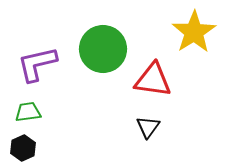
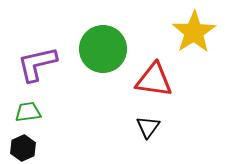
red triangle: moved 1 px right
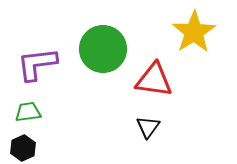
purple L-shape: rotated 6 degrees clockwise
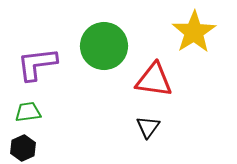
green circle: moved 1 px right, 3 px up
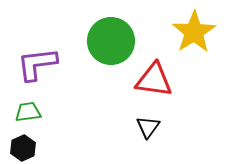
green circle: moved 7 px right, 5 px up
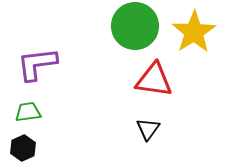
green circle: moved 24 px right, 15 px up
black triangle: moved 2 px down
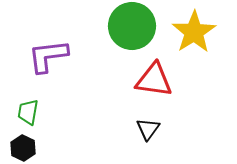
green circle: moved 3 px left
purple L-shape: moved 11 px right, 8 px up
green trapezoid: rotated 72 degrees counterclockwise
black hexagon: rotated 10 degrees counterclockwise
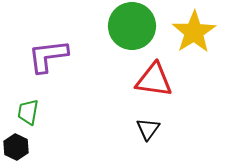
black hexagon: moved 7 px left, 1 px up
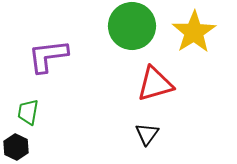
red triangle: moved 1 px right, 4 px down; rotated 24 degrees counterclockwise
black triangle: moved 1 px left, 5 px down
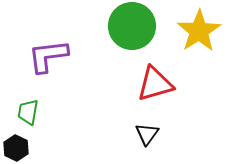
yellow star: moved 5 px right, 1 px up
black hexagon: moved 1 px down
